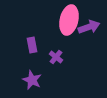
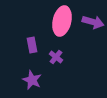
pink ellipse: moved 7 px left, 1 px down
purple arrow: moved 4 px right, 5 px up; rotated 35 degrees clockwise
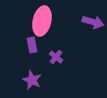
pink ellipse: moved 20 px left
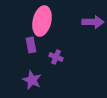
purple arrow: rotated 15 degrees counterclockwise
purple rectangle: moved 1 px left
purple cross: rotated 16 degrees counterclockwise
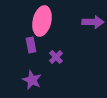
purple cross: rotated 24 degrees clockwise
